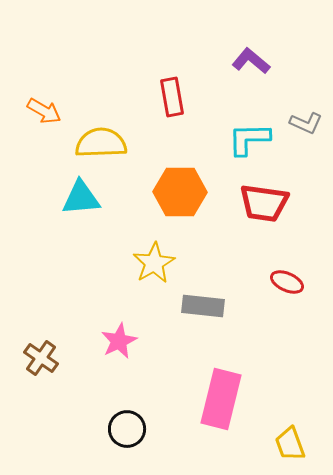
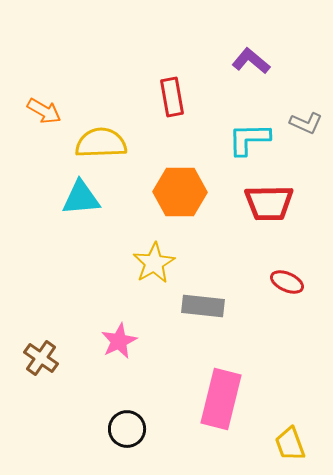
red trapezoid: moved 5 px right; rotated 9 degrees counterclockwise
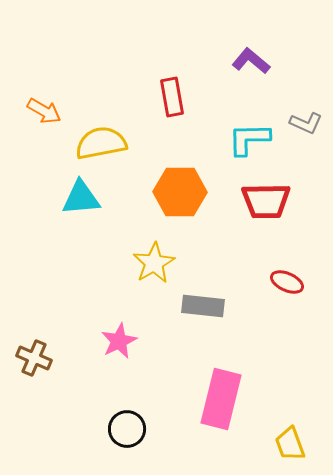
yellow semicircle: rotated 9 degrees counterclockwise
red trapezoid: moved 3 px left, 2 px up
brown cross: moved 7 px left; rotated 12 degrees counterclockwise
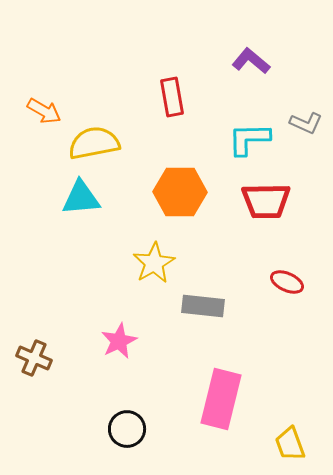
yellow semicircle: moved 7 px left
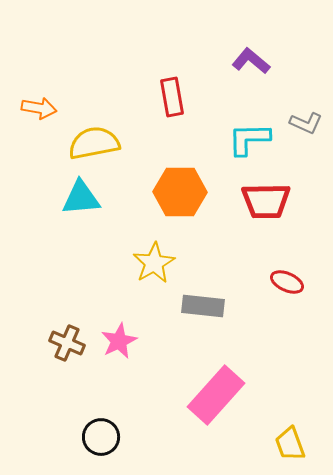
orange arrow: moved 5 px left, 3 px up; rotated 20 degrees counterclockwise
brown cross: moved 33 px right, 15 px up
pink rectangle: moved 5 px left, 4 px up; rotated 28 degrees clockwise
black circle: moved 26 px left, 8 px down
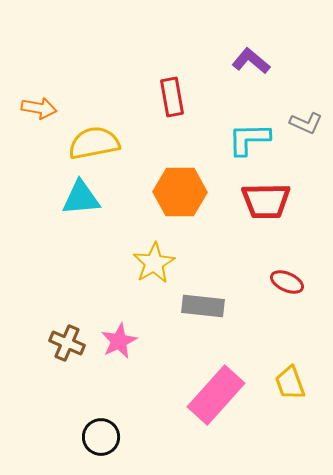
yellow trapezoid: moved 61 px up
